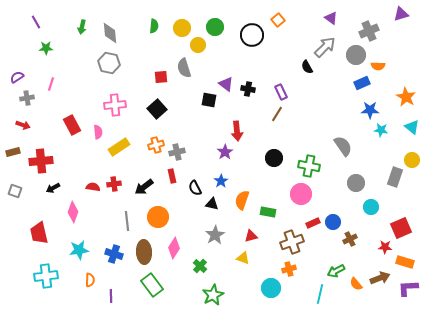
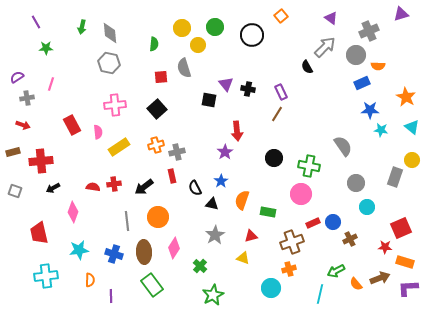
orange square at (278, 20): moved 3 px right, 4 px up
green semicircle at (154, 26): moved 18 px down
purple triangle at (226, 84): rotated 14 degrees clockwise
cyan circle at (371, 207): moved 4 px left
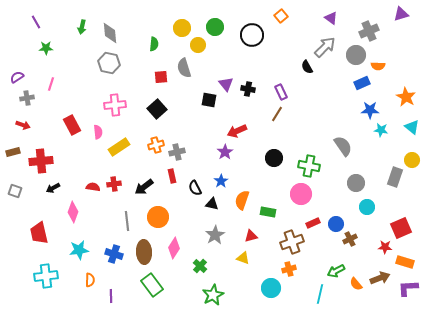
red arrow at (237, 131): rotated 72 degrees clockwise
blue circle at (333, 222): moved 3 px right, 2 px down
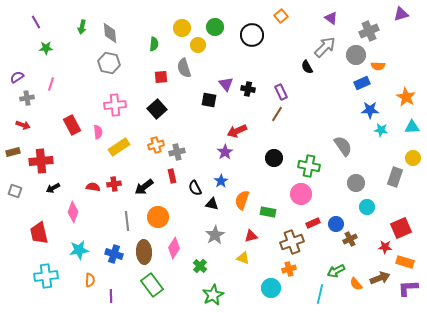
cyan triangle at (412, 127): rotated 42 degrees counterclockwise
yellow circle at (412, 160): moved 1 px right, 2 px up
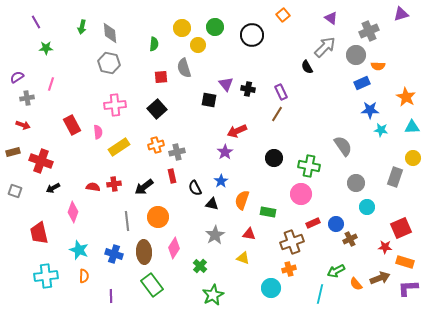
orange square at (281, 16): moved 2 px right, 1 px up
red cross at (41, 161): rotated 25 degrees clockwise
red triangle at (251, 236): moved 2 px left, 2 px up; rotated 24 degrees clockwise
cyan star at (79, 250): rotated 30 degrees clockwise
orange semicircle at (90, 280): moved 6 px left, 4 px up
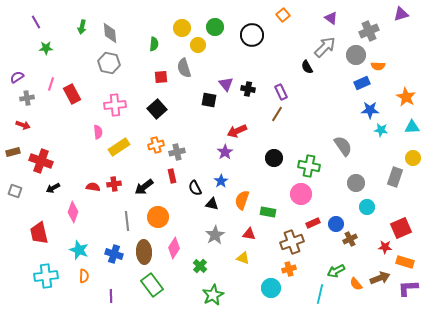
red rectangle at (72, 125): moved 31 px up
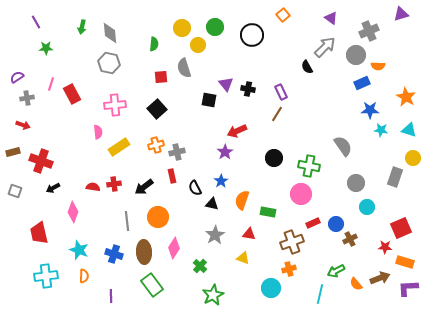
cyan triangle at (412, 127): moved 3 px left, 3 px down; rotated 21 degrees clockwise
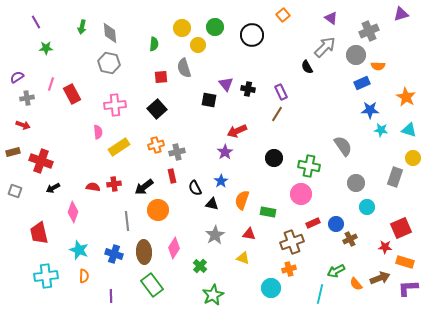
orange circle at (158, 217): moved 7 px up
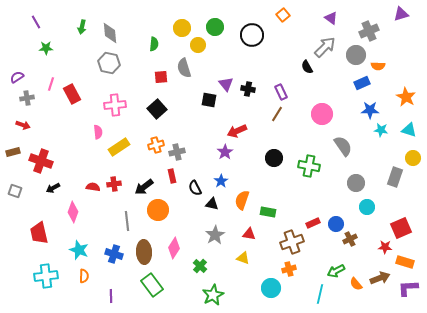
pink circle at (301, 194): moved 21 px right, 80 px up
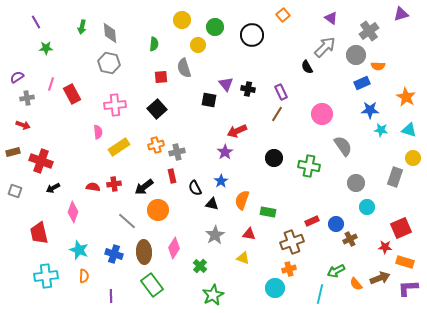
yellow circle at (182, 28): moved 8 px up
gray cross at (369, 31): rotated 12 degrees counterclockwise
gray line at (127, 221): rotated 42 degrees counterclockwise
red rectangle at (313, 223): moved 1 px left, 2 px up
cyan circle at (271, 288): moved 4 px right
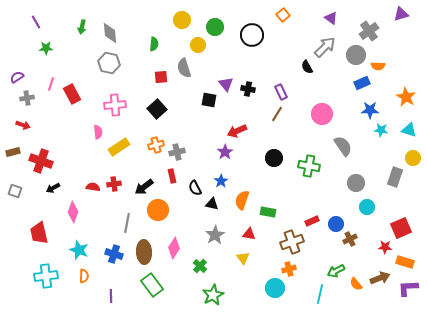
gray line at (127, 221): moved 2 px down; rotated 60 degrees clockwise
yellow triangle at (243, 258): rotated 32 degrees clockwise
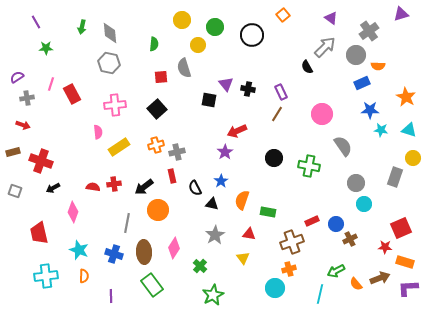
cyan circle at (367, 207): moved 3 px left, 3 px up
